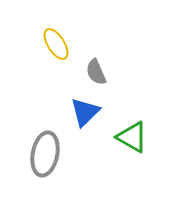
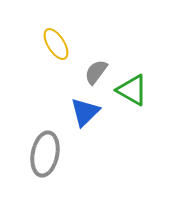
gray semicircle: rotated 60 degrees clockwise
green triangle: moved 47 px up
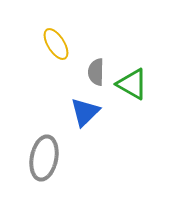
gray semicircle: rotated 36 degrees counterclockwise
green triangle: moved 6 px up
gray ellipse: moved 1 px left, 4 px down
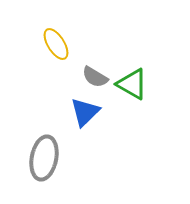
gray semicircle: moved 1 px left, 5 px down; rotated 60 degrees counterclockwise
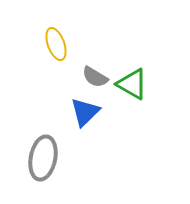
yellow ellipse: rotated 12 degrees clockwise
gray ellipse: moved 1 px left
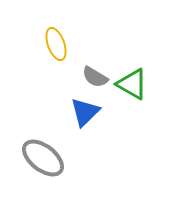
gray ellipse: rotated 63 degrees counterclockwise
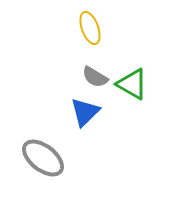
yellow ellipse: moved 34 px right, 16 px up
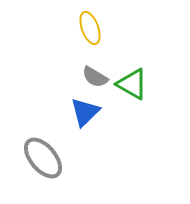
gray ellipse: rotated 12 degrees clockwise
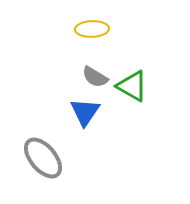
yellow ellipse: moved 2 px right, 1 px down; rotated 72 degrees counterclockwise
green triangle: moved 2 px down
blue triangle: rotated 12 degrees counterclockwise
